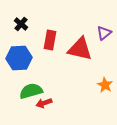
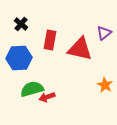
green semicircle: moved 1 px right, 2 px up
red arrow: moved 3 px right, 6 px up
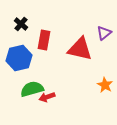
red rectangle: moved 6 px left
blue hexagon: rotated 10 degrees counterclockwise
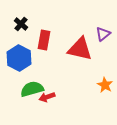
purple triangle: moved 1 px left, 1 px down
blue hexagon: rotated 20 degrees counterclockwise
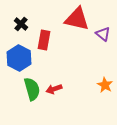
purple triangle: rotated 42 degrees counterclockwise
red triangle: moved 3 px left, 30 px up
green semicircle: rotated 90 degrees clockwise
red arrow: moved 7 px right, 8 px up
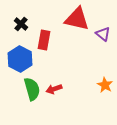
blue hexagon: moved 1 px right, 1 px down
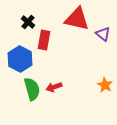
black cross: moved 7 px right, 2 px up
red arrow: moved 2 px up
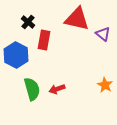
blue hexagon: moved 4 px left, 4 px up
red arrow: moved 3 px right, 2 px down
